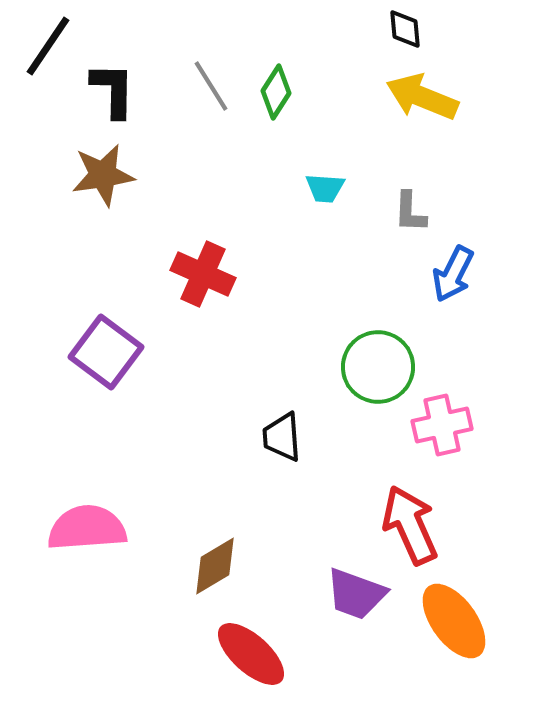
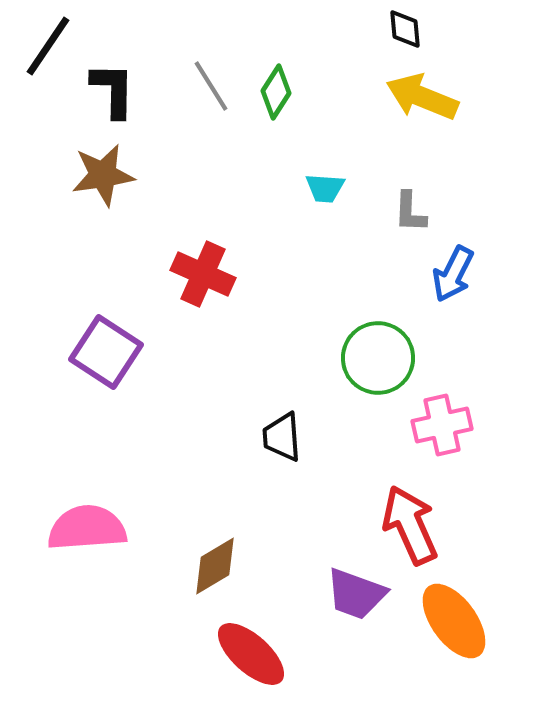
purple square: rotated 4 degrees counterclockwise
green circle: moved 9 px up
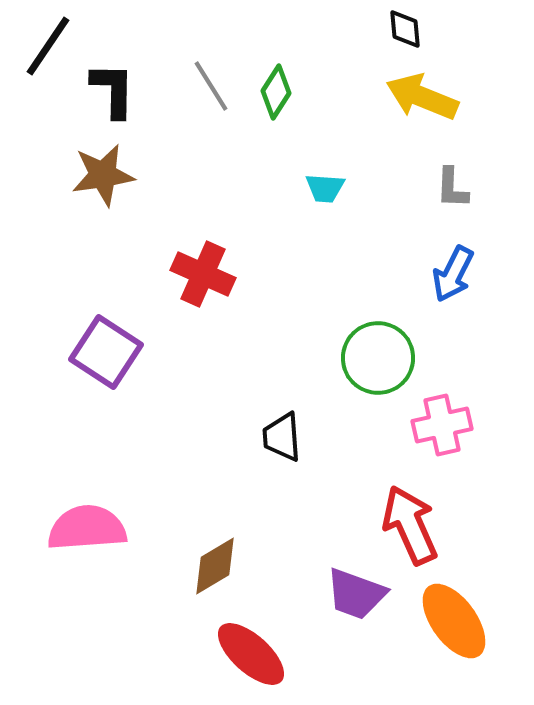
gray L-shape: moved 42 px right, 24 px up
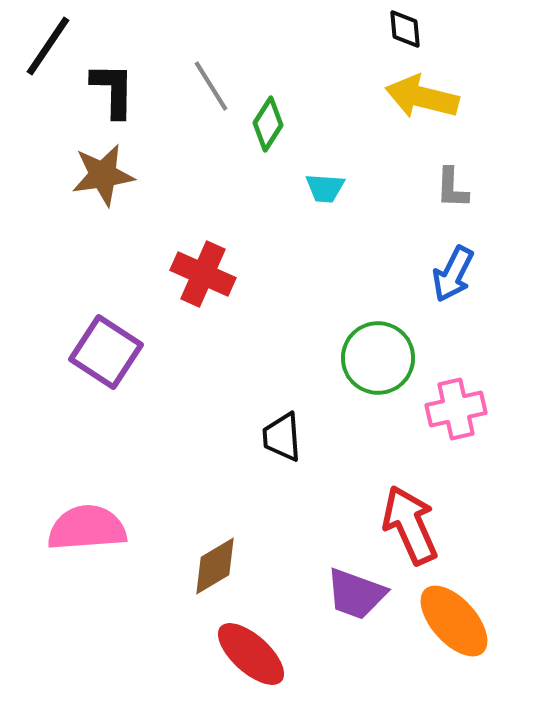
green diamond: moved 8 px left, 32 px down
yellow arrow: rotated 8 degrees counterclockwise
pink cross: moved 14 px right, 16 px up
orange ellipse: rotated 6 degrees counterclockwise
